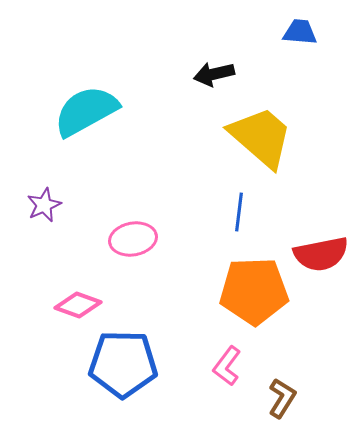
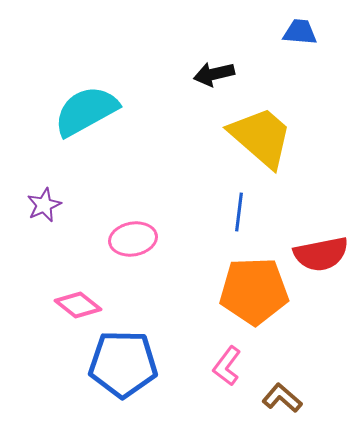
pink diamond: rotated 18 degrees clockwise
brown L-shape: rotated 81 degrees counterclockwise
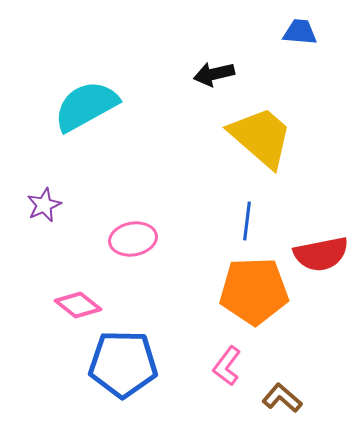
cyan semicircle: moved 5 px up
blue line: moved 8 px right, 9 px down
